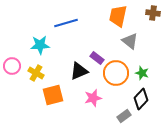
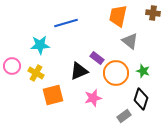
green star: moved 1 px right, 2 px up
black diamond: rotated 25 degrees counterclockwise
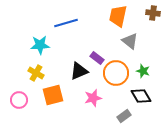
pink circle: moved 7 px right, 34 px down
black diamond: moved 3 px up; rotated 50 degrees counterclockwise
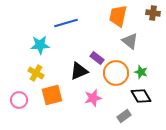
green star: moved 2 px left, 1 px down
orange square: moved 1 px left
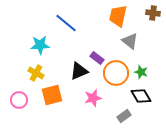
blue line: rotated 55 degrees clockwise
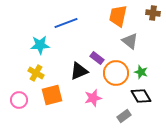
blue line: rotated 60 degrees counterclockwise
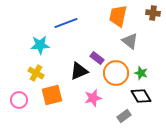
green star: moved 1 px down
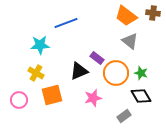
orange trapezoid: moved 8 px right; rotated 65 degrees counterclockwise
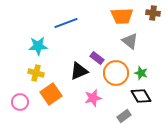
orange trapezoid: moved 4 px left; rotated 40 degrees counterclockwise
cyan star: moved 2 px left, 1 px down
yellow cross: rotated 14 degrees counterclockwise
orange square: moved 1 px left, 1 px up; rotated 20 degrees counterclockwise
pink circle: moved 1 px right, 2 px down
